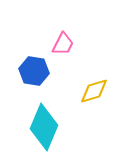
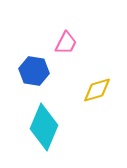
pink trapezoid: moved 3 px right, 1 px up
yellow diamond: moved 3 px right, 1 px up
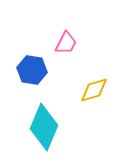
blue hexagon: moved 2 px left, 1 px up
yellow diamond: moved 3 px left
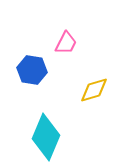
cyan diamond: moved 2 px right, 10 px down
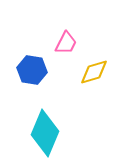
yellow diamond: moved 18 px up
cyan diamond: moved 1 px left, 4 px up
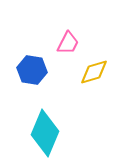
pink trapezoid: moved 2 px right
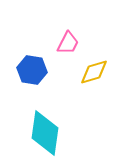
cyan diamond: rotated 15 degrees counterclockwise
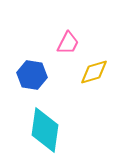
blue hexagon: moved 5 px down
cyan diamond: moved 3 px up
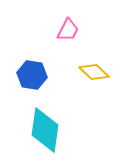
pink trapezoid: moved 13 px up
yellow diamond: rotated 60 degrees clockwise
